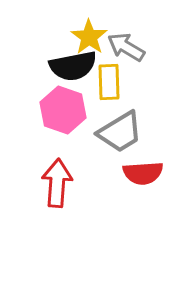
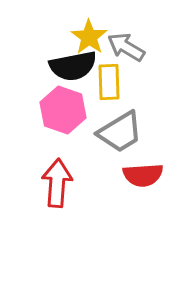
red semicircle: moved 2 px down
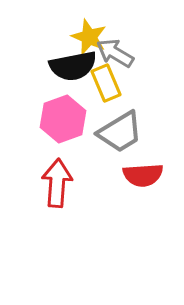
yellow star: rotated 12 degrees counterclockwise
gray arrow: moved 11 px left, 6 px down
yellow rectangle: moved 3 px left, 1 px down; rotated 21 degrees counterclockwise
pink hexagon: moved 9 px down; rotated 21 degrees clockwise
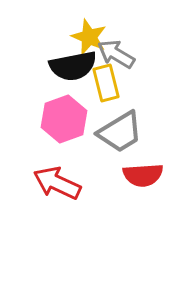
gray arrow: moved 1 px right, 1 px down
yellow rectangle: rotated 9 degrees clockwise
pink hexagon: moved 1 px right
red arrow: rotated 69 degrees counterclockwise
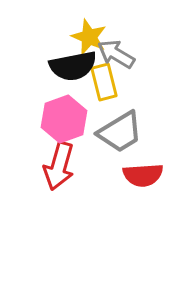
yellow rectangle: moved 2 px left, 1 px up
red arrow: moved 2 px right, 17 px up; rotated 99 degrees counterclockwise
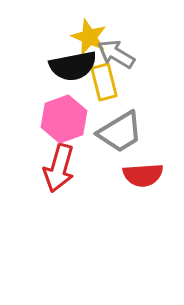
red arrow: moved 2 px down
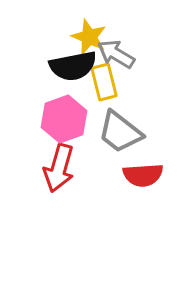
gray trapezoid: rotated 69 degrees clockwise
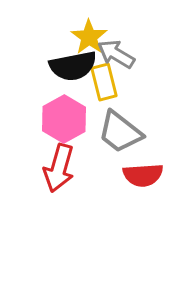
yellow star: rotated 12 degrees clockwise
pink hexagon: rotated 9 degrees counterclockwise
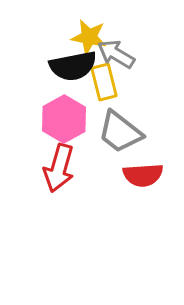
yellow star: rotated 24 degrees counterclockwise
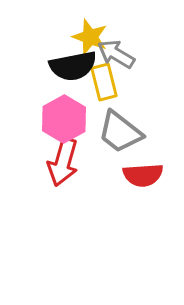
yellow star: moved 1 px right; rotated 9 degrees clockwise
red arrow: moved 4 px right, 6 px up
